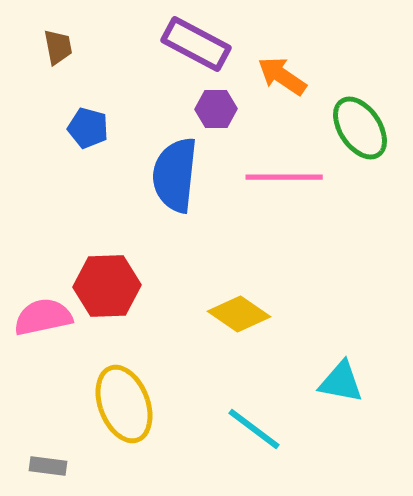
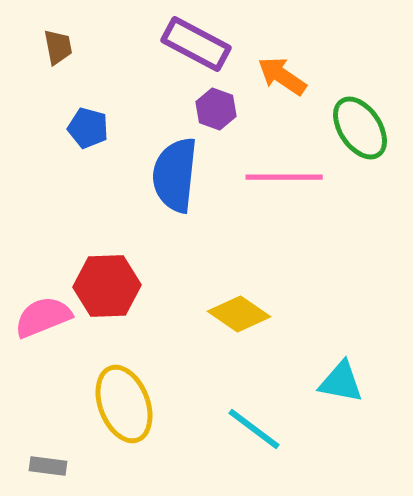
purple hexagon: rotated 21 degrees clockwise
pink semicircle: rotated 10 degrees counterclockwise
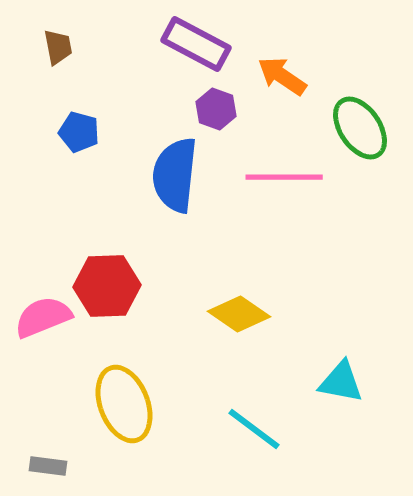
blue pentagon: moved 9 px left, 4 px down
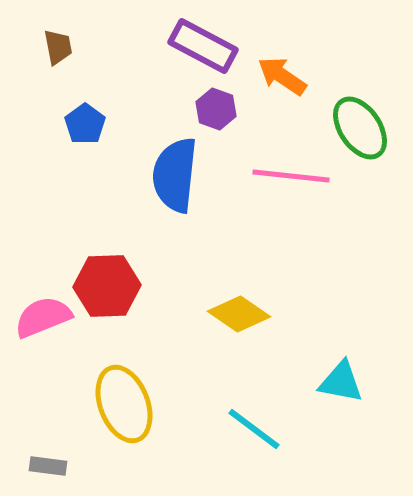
purple rectangle: moved 7 px right, 2 px down
blue pentagon: moved 6 px right, 8 px up; rotated 21 degrees clockwise
pink line: moved 7 px right, 1 px up; rotated 6 degrees clockwise
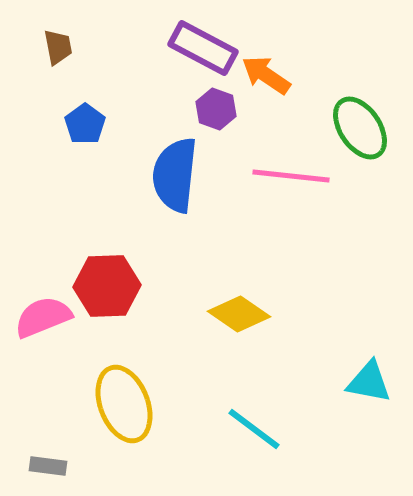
purple rectangle: moved 2 px down
orange arrow: moved 16 px left, 1 px up
cyan triangle: moved 28 px right
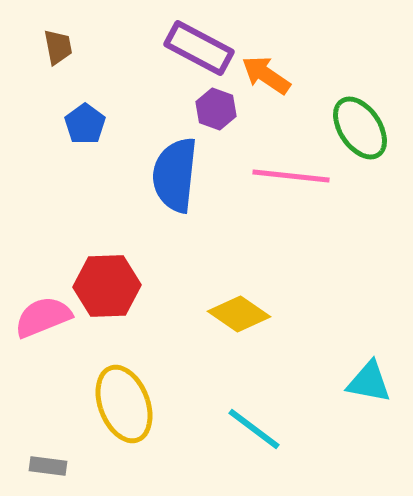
purple rectangle: moved 4 px left
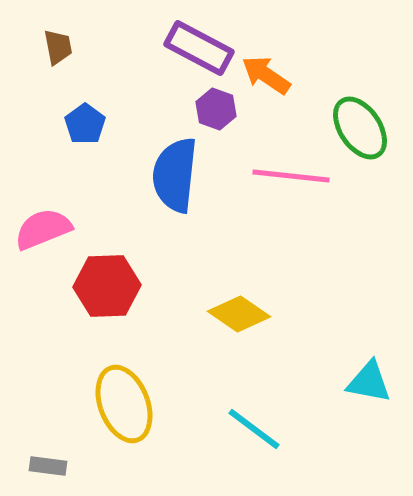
pink semicircle: moved 88 px up
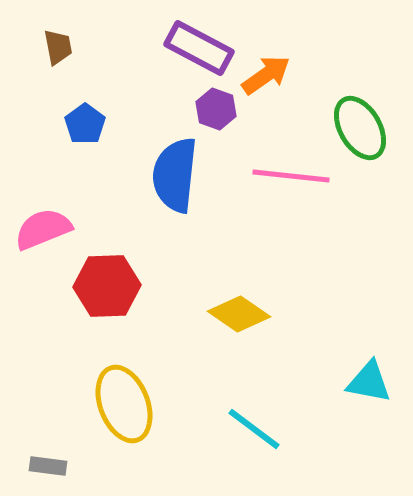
orange arrow: rotated 111 degrees clockwise
green ellipse: rotated 4 degrees clockwise
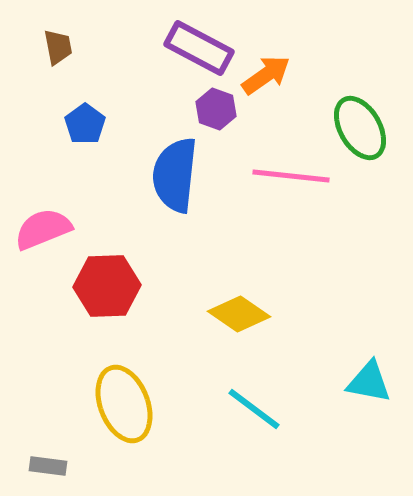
cyan line: moved 20 px up
